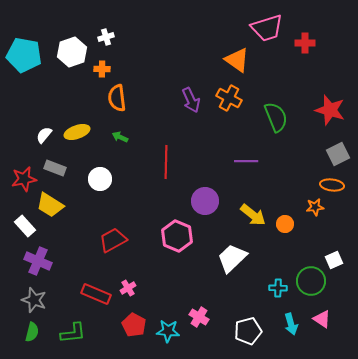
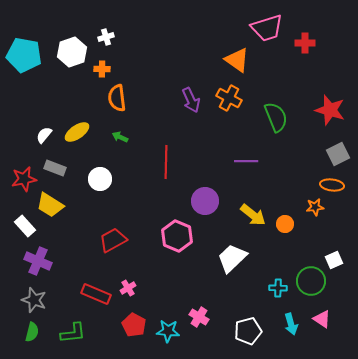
yellow ellipse at (77, 132): rotated 15 degrees counterclockwise
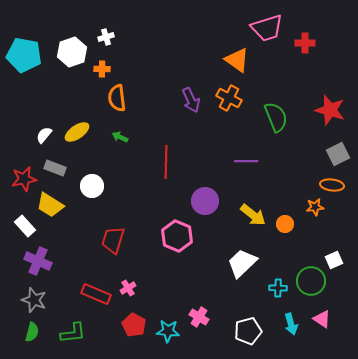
white circle at (100, 179): moved 8 px left, 7 px down
red trapezoid at (113, 240): rotated 44 degrees counterclockwise
white trapezoid at (232, 258): moved 10 px right, 5 px down
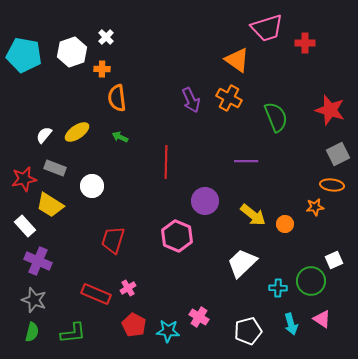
white cross at (106, 37): rotated 28 degrees counterclockwise
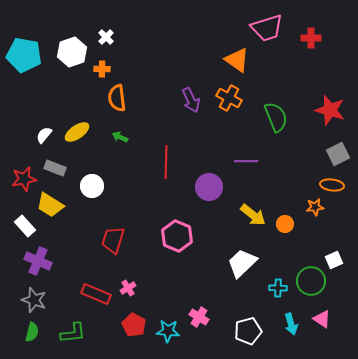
red cross at (305, 43): moved 6 px right, 5 px up
purple circle at (205, 201): moved 4 px right, 14 px up
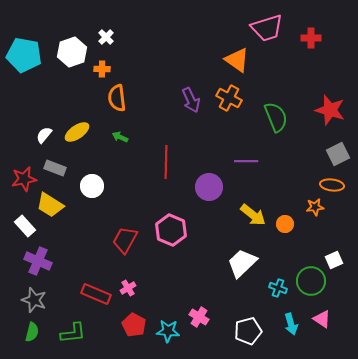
pink hexagon at (177, 236): moved 6 px left, 6 px up
red trapezoid at (113, 240): moved 12 px right; rotated 12 degrees clockwise
cyan cross at (278, 288): rotated 18 degrees clockwise
